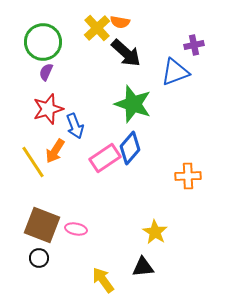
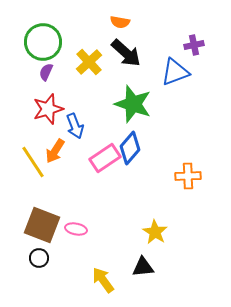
yellow cross: moved 8 px left, 34 px down
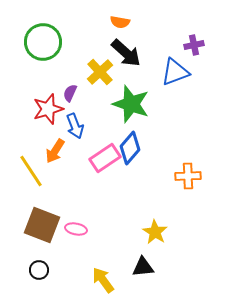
yellow cross: moved 11 px right, 10 px down
purple semicircle: moved 24 px right, 21 px down
green star: moved 2 px left
yellow line: moved 2 px left, 9 px down
black circle: moved 12 px down
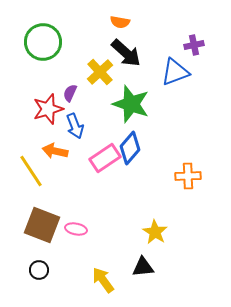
orange arrow: rotated 70 degrees clockwise
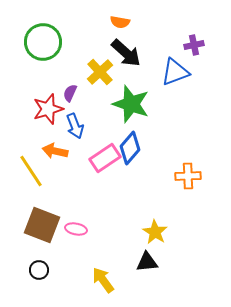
black triangle: moved 4 px right, 5 px up
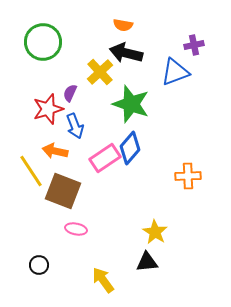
orange semicircle: moved 3 px right, 3 px down
black arrow: rotated 152 degrees clockwise
brown square: moved 21 px right, 34 px up
black circle: moved 5 px up
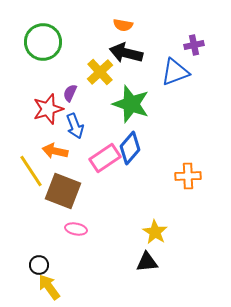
yellow arrow: moved 54 px left, 7 px down
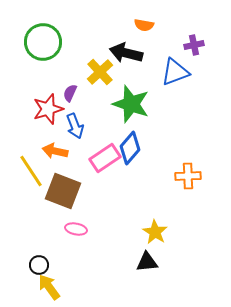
orange semicircle: moved 21 px right
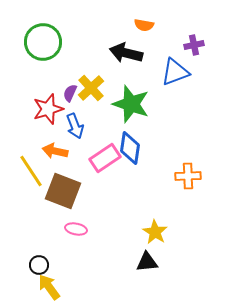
yellow cross: moved 9 px left, 16 px down
blue diamond: rotated 32 degrees counterclockwise
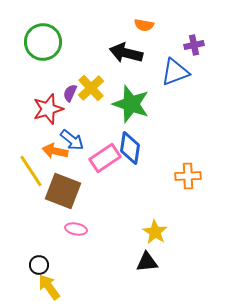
blue arrow: moved 3 px left, 14 px down; rotated 30 degrees counterclockwise
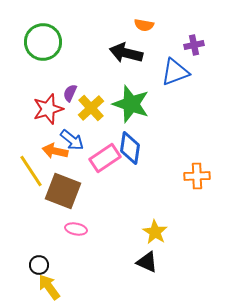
yellow cross: moved 20 px down
orange cross: moved 9 px right
black triangle: rotated 30 degrees clockwise
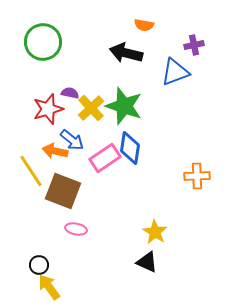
purple semicircle: rotated 78 degrees clockwise
green star: moved 7 px left, 2 px down
